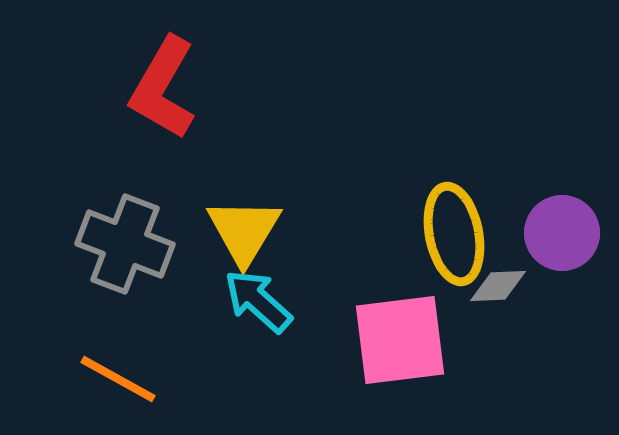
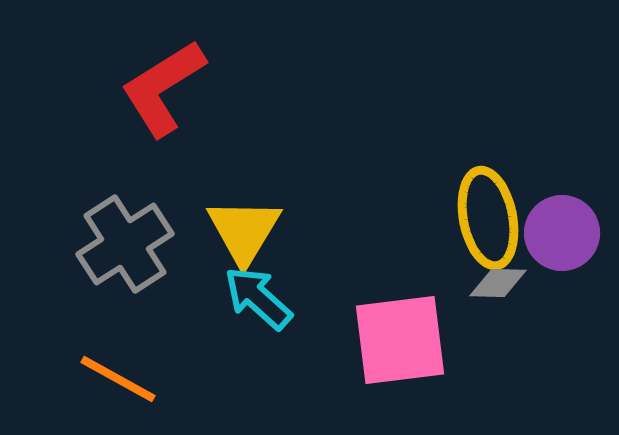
red L-shape: rotated 28 degrees clockwise
yellow ellipse: moved 34 px right, 16 px up
gray cross: rotated 36 degrees clockwise
gray diamond: moved 3 px up; rotated 4 degrees clockwise
cyan arrow: moved 3 px up
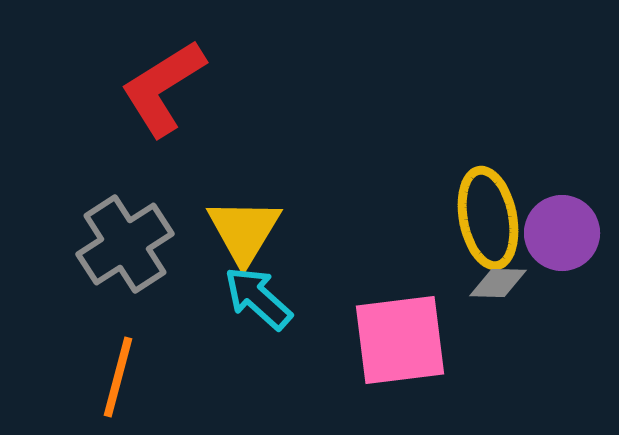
orange line: moved 2 px up; rotated 76 degrees clockwise
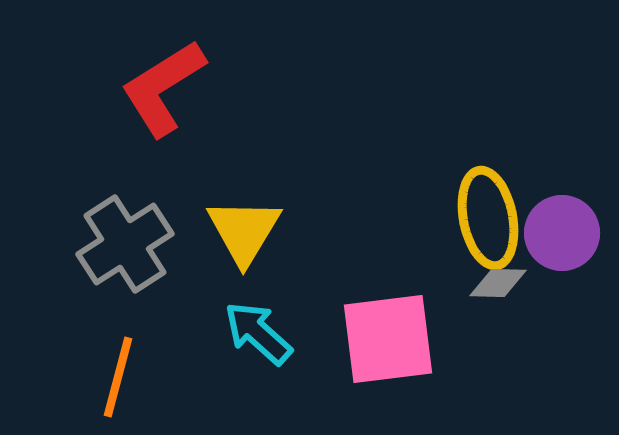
cyan arrow: moved 35 px down
pink square: moved 12 px left, 1 px up
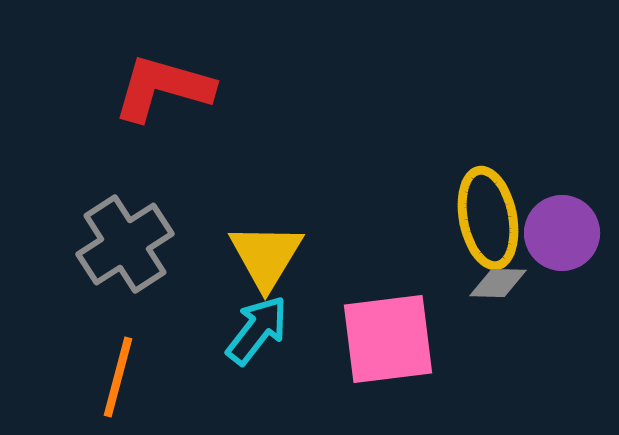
red L-shape: rotated 48 degrees clockwise
yellow triangle: moved 22 px right, 25 px down
cyan arrow: moved 1 px left, 3 px up; rotated 86 degrees clockwise
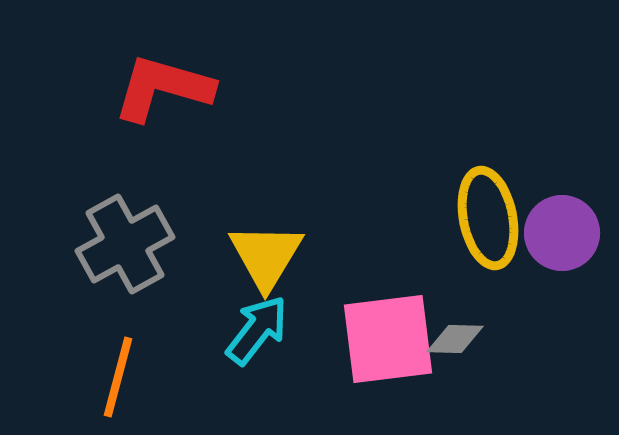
gray cross: rotated 4 degrees clockwise
gray diamond: moved 43 px left, 56 px down
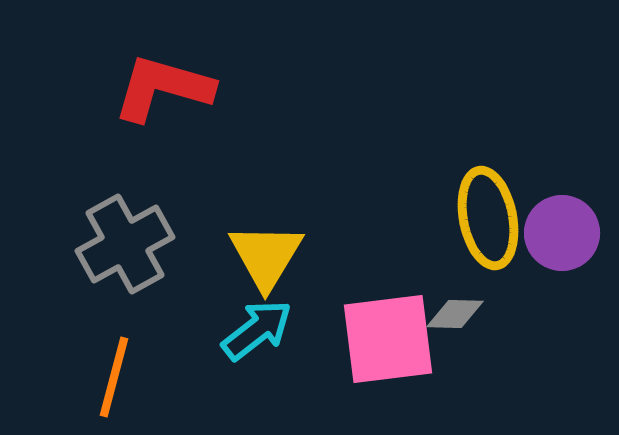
cyan arrow: rotated 14 degrees clockwise
gray diamond: moved 25 px up
orange line: moved 4 px left
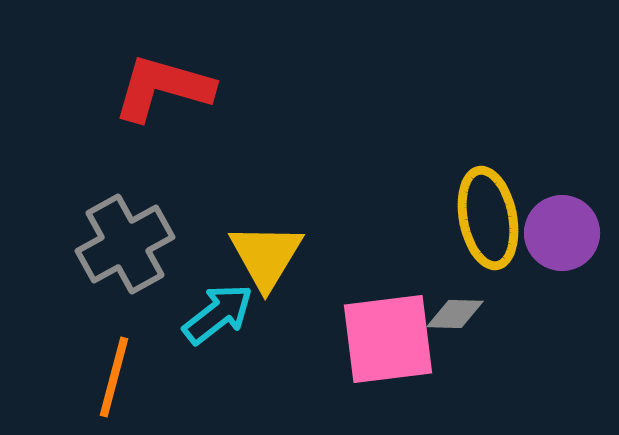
cyan arrow: moved 39 px left, 16 px up
